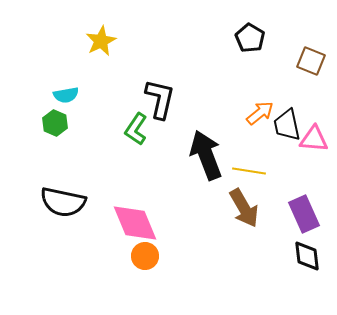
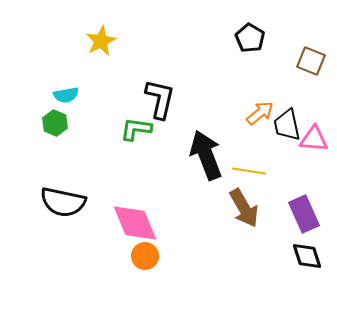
green L-shape: rotated 64 degrees clockwise
black diamond: rotated 12 degrees counterclockwise
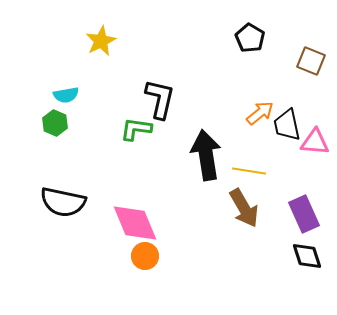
pink triangle: moved 1 px right, 3 px down
black arrow: rotated 12 degrees clockwise
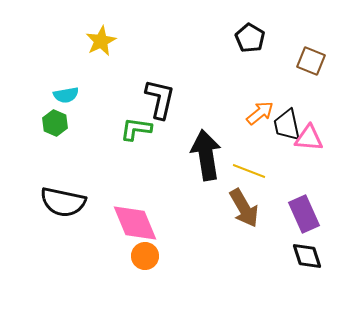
pink triangle: moved 6 px left, 4 px up
yellow line: rotated 12 degrees clockwise
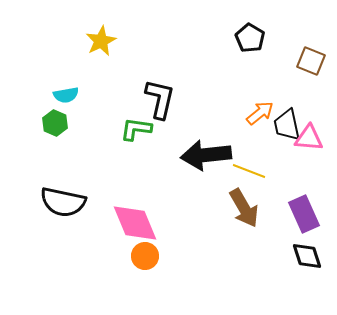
black arrow: rotated 87 degrees counterclockwise
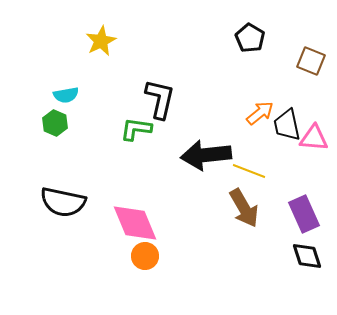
pink triangle: moved 5 px right
